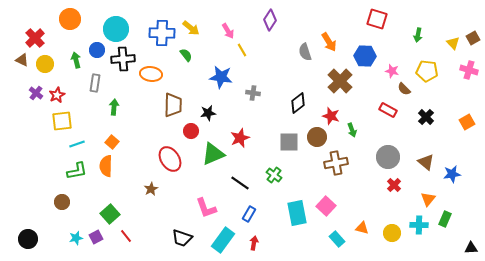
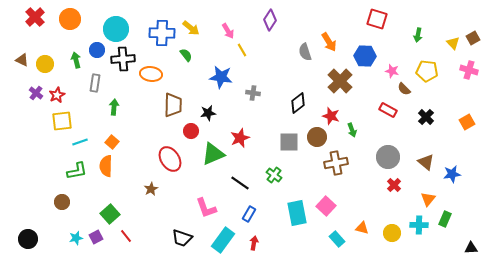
red cross at (35, 38): moved 21 px up
cyan line at (77, 144): moved 3 px right, 2 px up
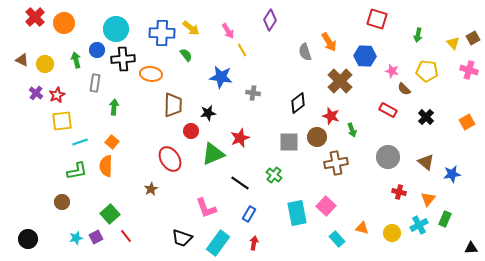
orange circle at (70, 19): moved 6 px left, 4 px down
red cross at (394, 185): moved 5 px right, 7 px down; rotated 32 degrees counterclockwise
cyan cross at (419, 225): rotated 30 degrees counterclockwise
cyan rectangle at (223, 240): moved 5 px left, 3 px down
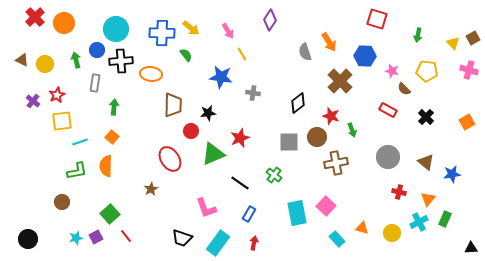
yellow line at (242, 50): moved 4 px down
black cross at (123, 59): moved 2 px left, 2 px down
purple cross at (36, 93): moved 3 px left, 8 px down
orange square at (112, 142): moved 5 px up
cyan cross at (419, 225): moved 3 px up
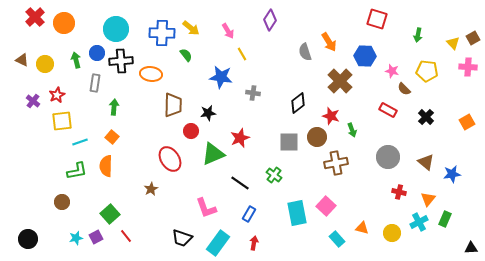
blue circle at (97, 50): moved 3 px down
pink cross at (469, 70): moved 1 px left, 3 px up; rotated 12 degrees counterclockwise
